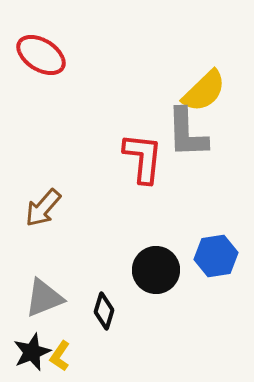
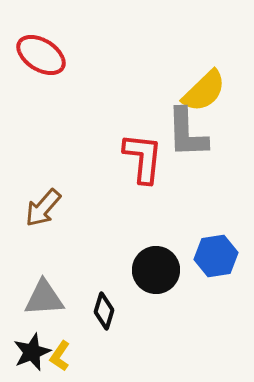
gray triangle: rotated 18 degrees clockwise
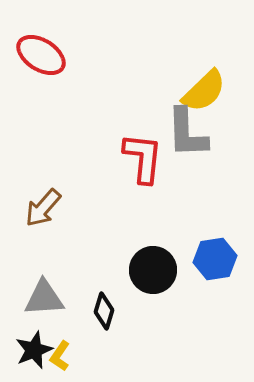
blue hexagon: moved 1 px left, 3 px down
black circle: moved 3 px left
black star: moved 2 px right, 2 px up
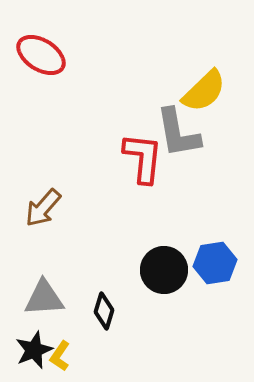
gray L-shape: moved 9 px left; rotated 8 degrees counterclockwise
blue hexagon: moved 4 px down
black circle: moved 11 px right
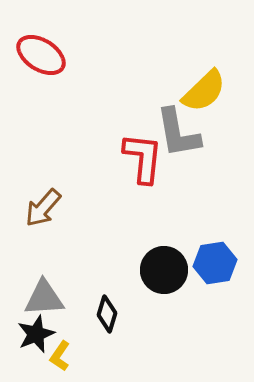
black diamond: moved 3 px right, 3 px down
black star: moved 2 px right, 16 px up
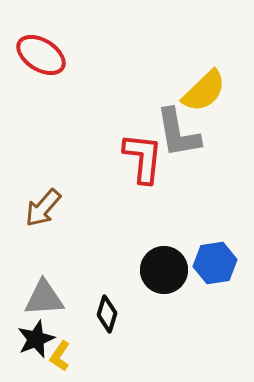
black star: moved 5 px down
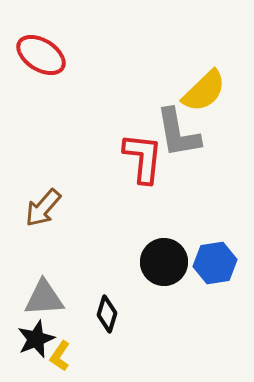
black circle: moved 8 px up
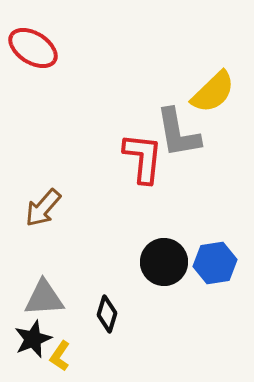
red ellipse: moved 8 px left, 7 px up
yellow semicircle: moved 9 px right, 1 px down
black star: moved 3 px left
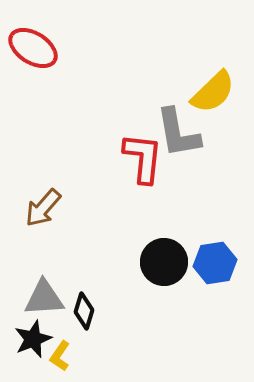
black diamond: moved 23 px left, 3 px up
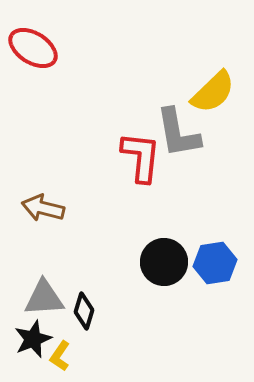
red L-shape: moved 2 px left, 1 px up
brown arrow: rotated 63 degrees clockwise
